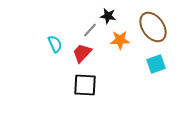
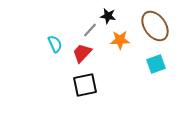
brown ellipse: moved 2 px right, 1 px up
black square: rotated 15 degrees counterclockwise
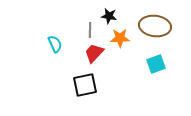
black star: moved 1 px right
brown ellipse: rotated 48 degrees counterclockwise
gray line: rotated 42 degrees counterclockwise
orange star: moved 2 px up
red trapezoid: moved 12 px right
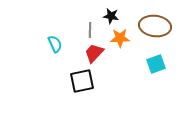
black star: moved 2 px right
black square: moved 3 px left, 4 px up
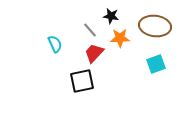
gray line: rotated 42 degrees counterclockwise
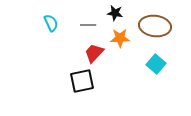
black star: moved 4 px right, 3 px up
gray line: moved 2 px left, 5 px up; rotated 49 degrees counterclockwise
cyan semicircle: moved 4 px left, 21 px up
cyan square: rotated 30 degrees counterclockwise
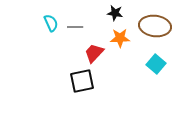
gray line: moved 13 px left, 2 px down
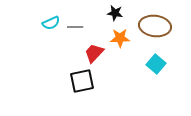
cyan semicircle: rotated 90 degrees clockwise
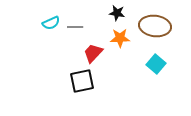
black star: moved 2 px right
red trapezoid: moved 1 px left
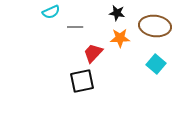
cyan semicircle: moved 11 px up
